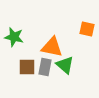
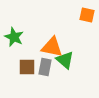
orange square: moved 14 px up
green star: rotated 12 degrees clockwise
green triangle: moved 5 px up
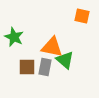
orange square: moved 5 px left, 1 px down
